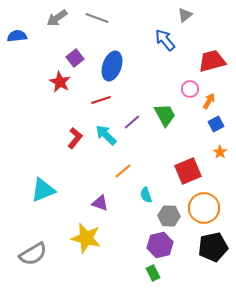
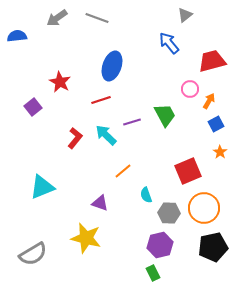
blue arrow: moved 4 px right, 3 px down
purple square: moved 42 px left, 49 px down
purple line: rotated 24 degrees clockwise
cyan triangle: moved 1 px left, 3 px up
gray hexagon: moved 3 px up
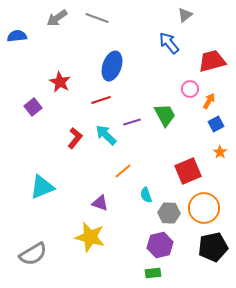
yellow star: moved 4 px right, 1 px up
green rectangle: rotated 70 degrees counterclockwise
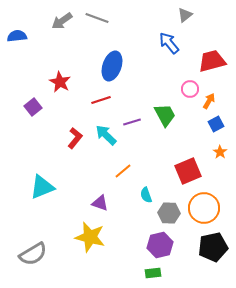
gray arrow: moved 5 px right, 3 px down
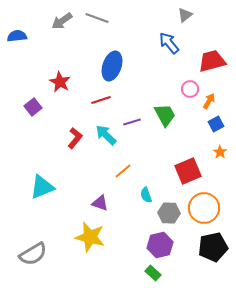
green rectangle: rotated 49 degrees clockwise
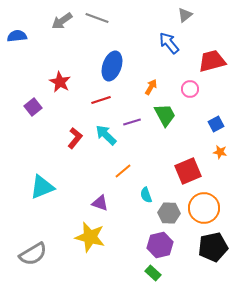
orange arrow: moved 58 px left, 14 px up
orange star: rotated 24 degrees counterclockwise
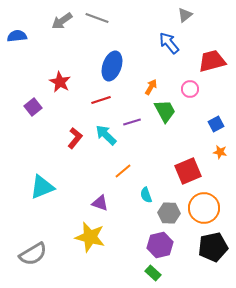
green trapezoid: moved 4 px up
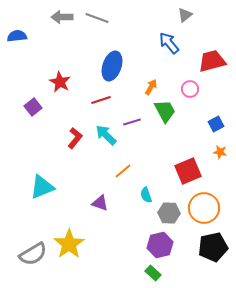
gray arrow: moved 4 px up; rotated 35 degrees clockwise
yellow star: moved 21 px left, 7 px down; rotated 24 degrees clockwise
